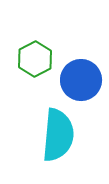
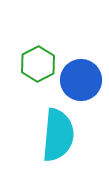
green hexagon: moved 3 px right, 5 px down
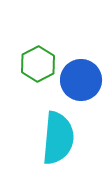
cyan semicircle: moved 3 px down
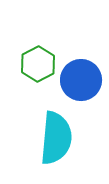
cyan semicircle: moved 2 px left
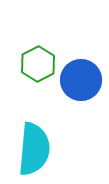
cyan semicircle: moved 22 px left, 11 px down
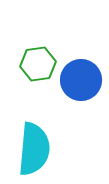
green hexagon: rotated 20 degrees clockwise
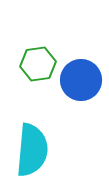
cyan semicircle: moved 2 px left, 1 px down
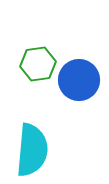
blue circle: moved 2 px left
